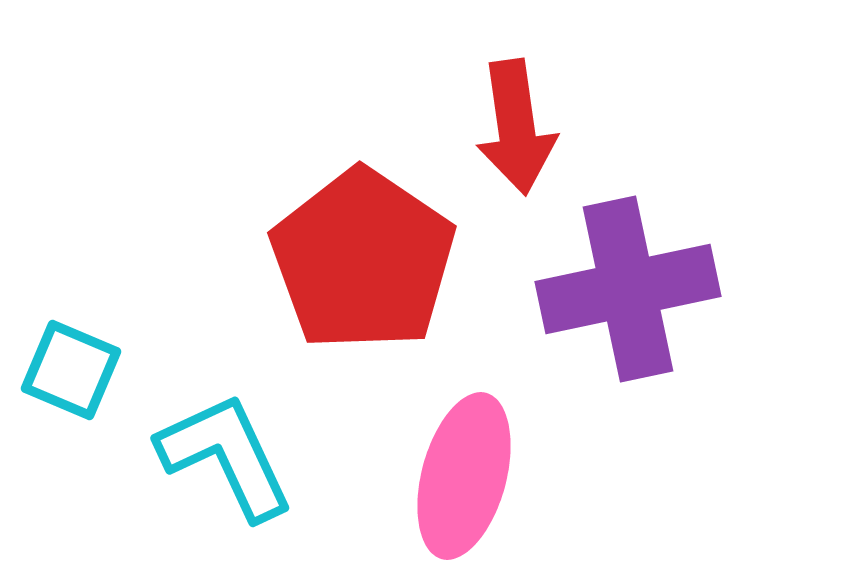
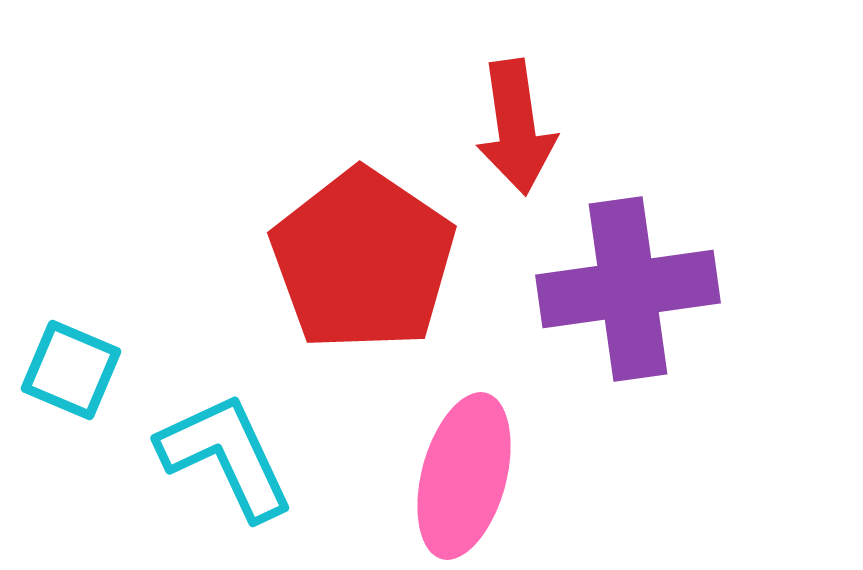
purple cross: rotated 4 degrees clockwise
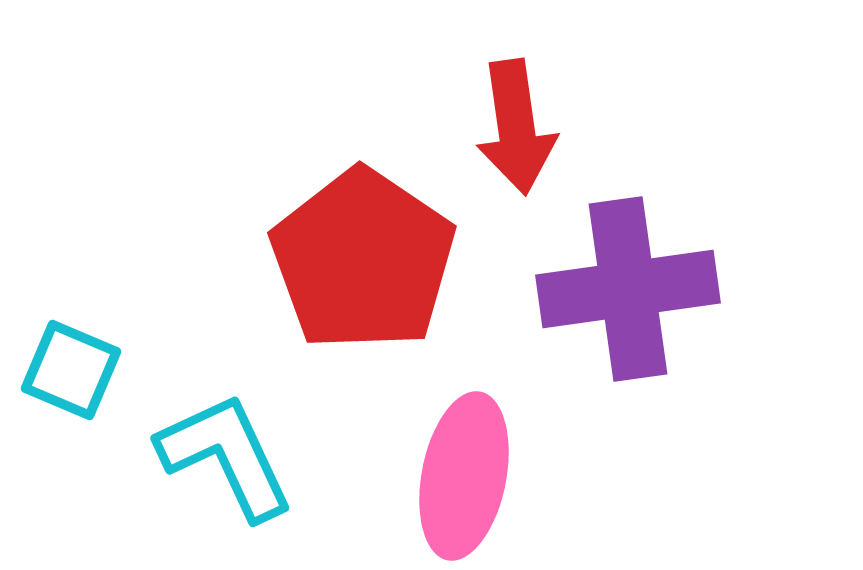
pink ellipse: rotated 4 degrees counterclockwise
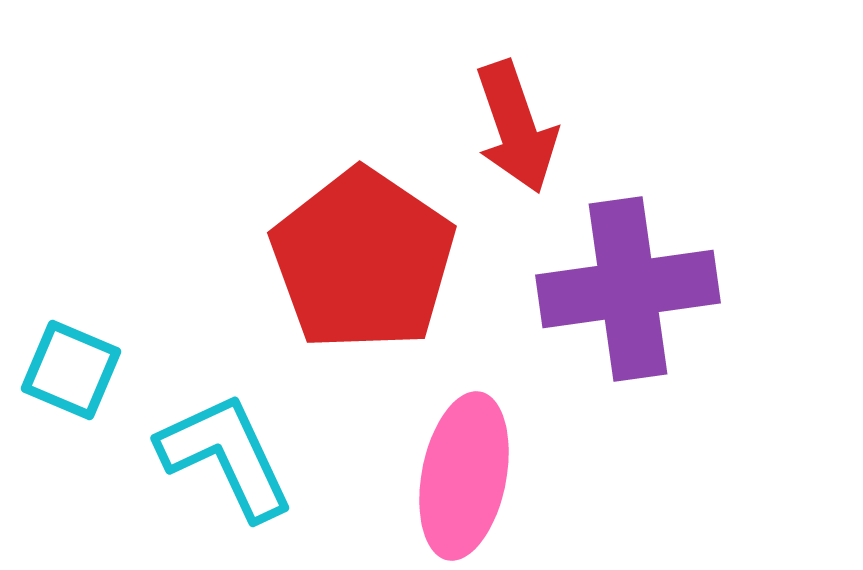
red arrow: rotated 11 degrees counterclockwise
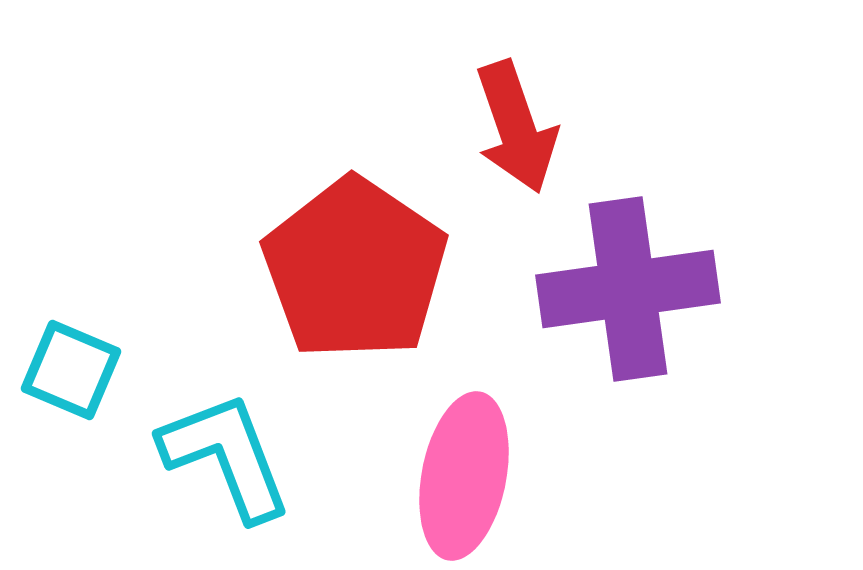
red pentagon: moved 8 px left, 9 px down
cyan L-shape: rotated 4 degrees clockwise
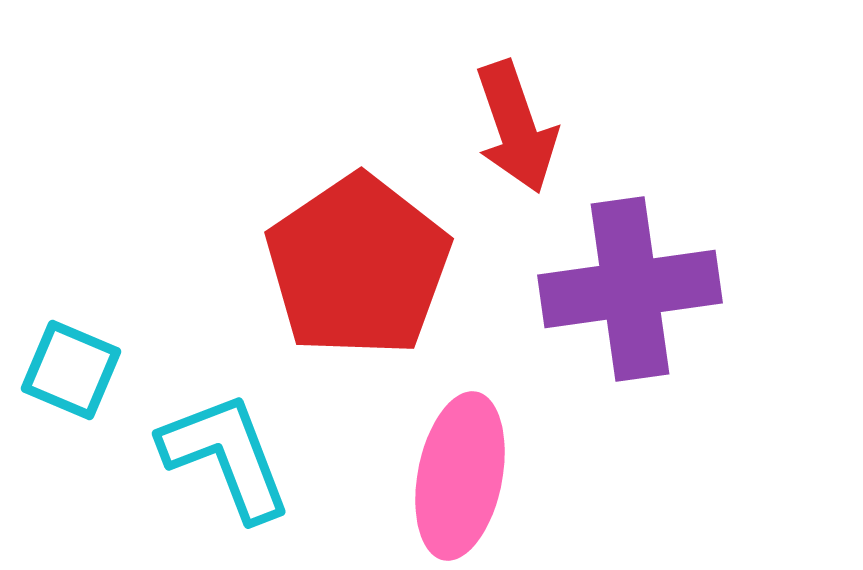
red pentagon: moved 3 px right, 3 px up; rotated 4 degrees clockwise
purple cross: moved 2 px right
pink ellipse: moved 4 px left
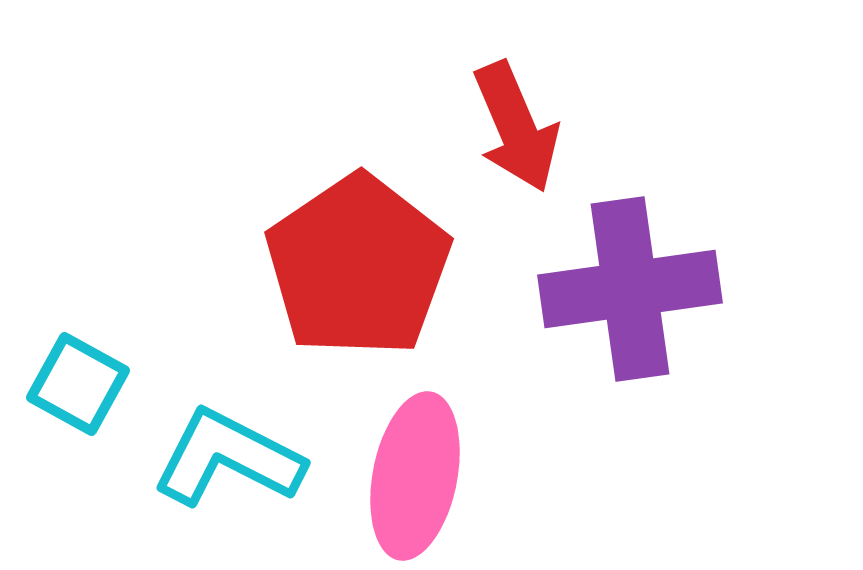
red arrow: rotated 4 degrees counterclockwise
cyan square: moved 7 px right, 14 px down; rotated 6 degrees clockwise
cyan L-shape: moved 2 px right, 2 px down; rotated 42 degrees counterclockwise
pink ellipse: moved 45 px left
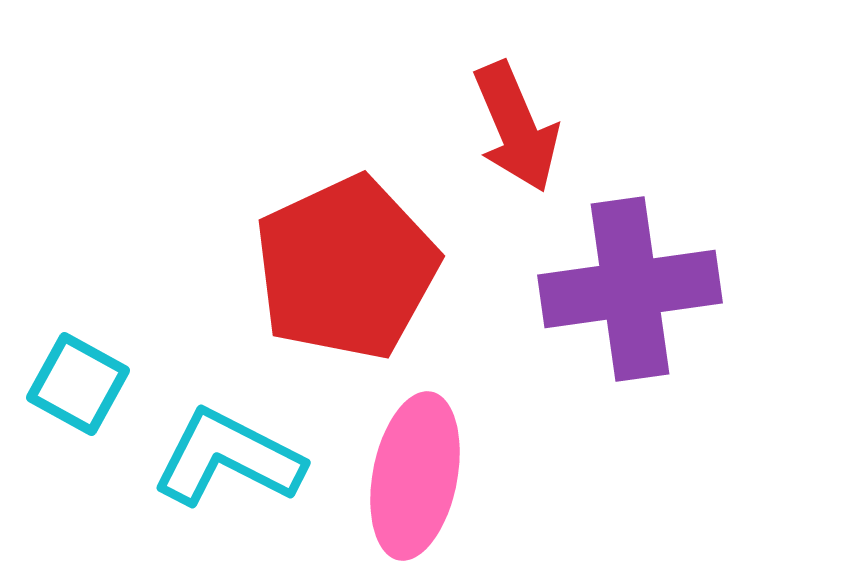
red pentagon: moved 12 px left, 2 px down; rotated 9 degrees clockwise
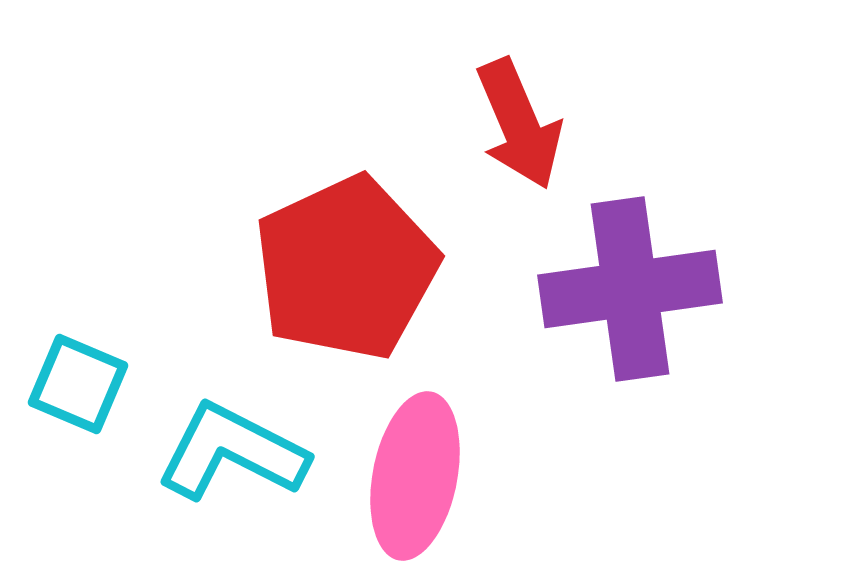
red arrow: moved 3 px right, 3 px up
cyan square: rotated 6 degrees counterclockwise
cyan L-shape: moved 4 px right, 6 px up
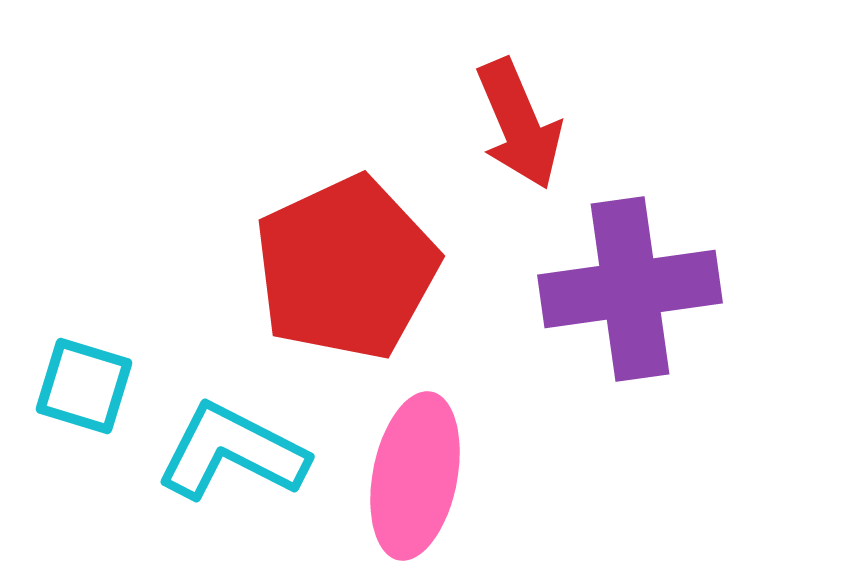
cyan square: moved 6 px right, 2 px down; rotated 6 degrees counterclockwise
